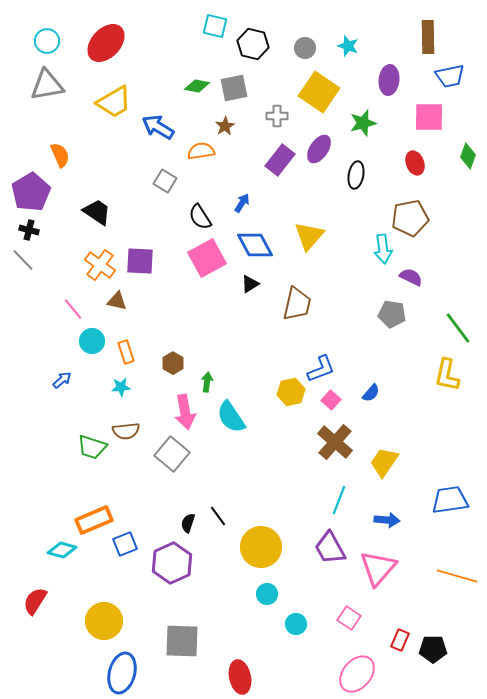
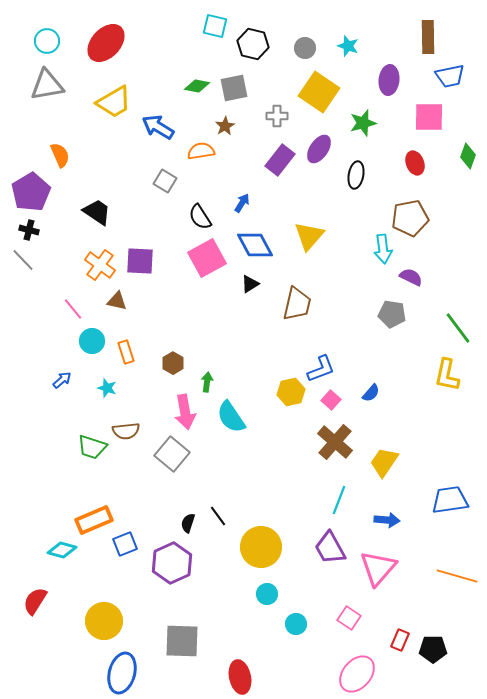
cyan star at (121, 387): moved 14 px left, 1 px down; rotated 24 degrees clockwise
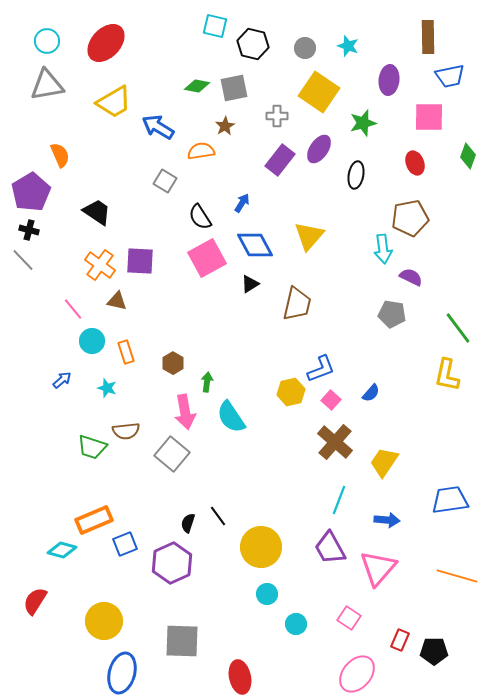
black pentagon at (433, 649): moved 1 px right, 2 px down
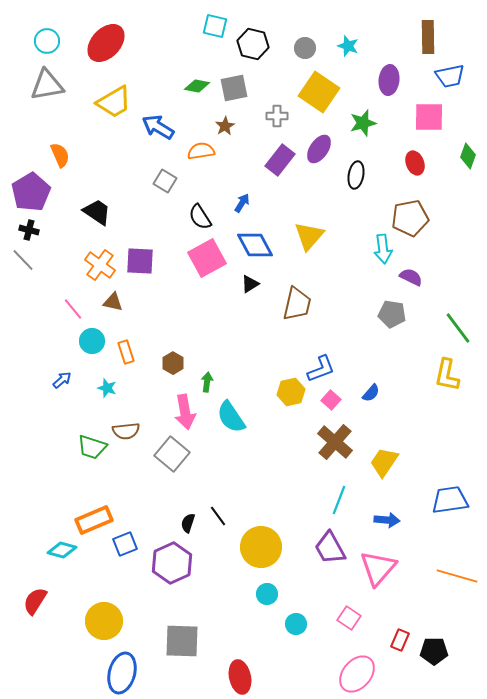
brown triangle at (117, 301): moved 4 px left, 1 px down
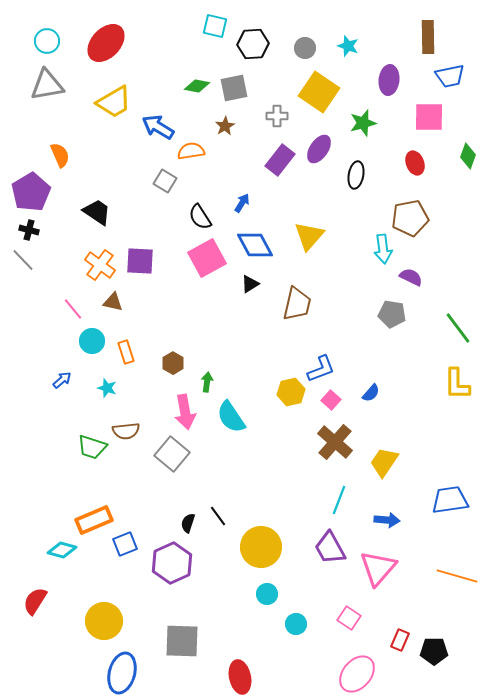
black hexagon at (253, 44): rotated 16 degrees counterclockwise
orange semicircle at (201, 151): moved 10 px left
yellow L-shape at (447, 375): moved 10 px right, 9 px down; rotated 12 degrees counterclockwise
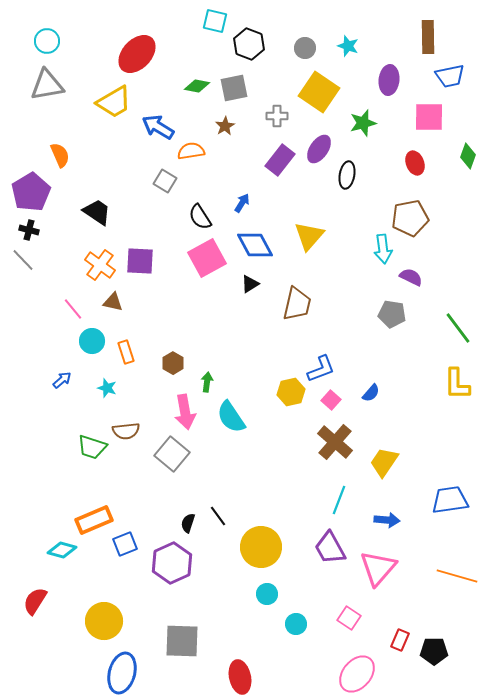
cyan square at (215, 26): moved 5 px up
red ellipse at (106, 43): moved 31 px right, 11 px down
black hexagon at (253, 44): moved 4 px left; rotated 24 degrees clockwise
black ellipse at (356, 175): moved 9 px left
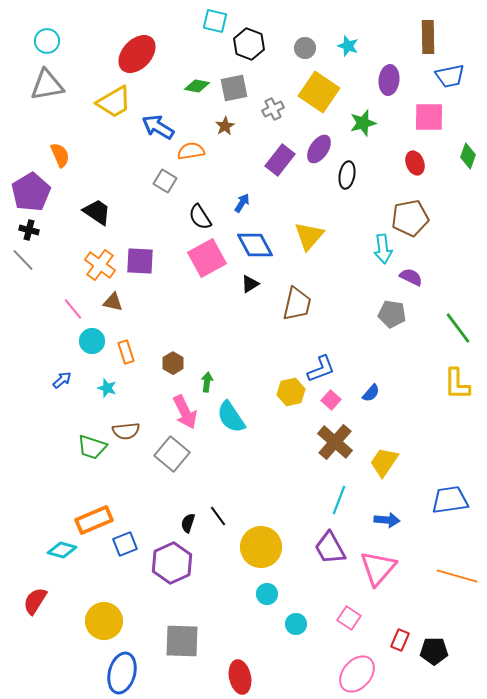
gray cross at (277, 116): moved 4 px left, 7 px up; rotated 25 degrees counterclockwise
pink arrow at (185, 412): rotated 16 degrees counterclockwise
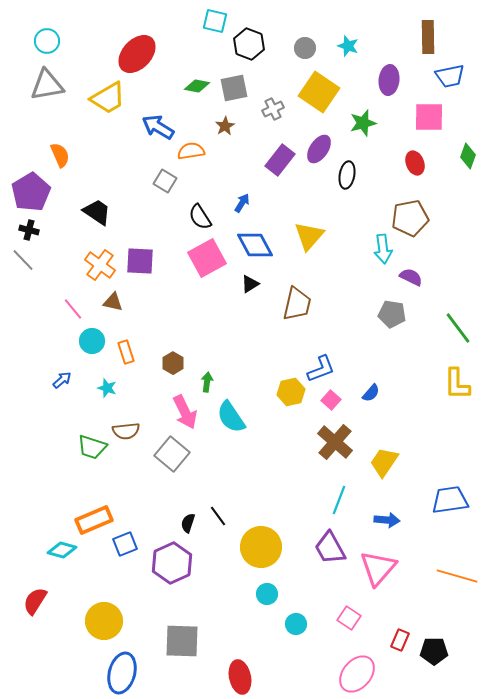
yellow trapezoid at (114, 102): moved 6 px left, 4 px up
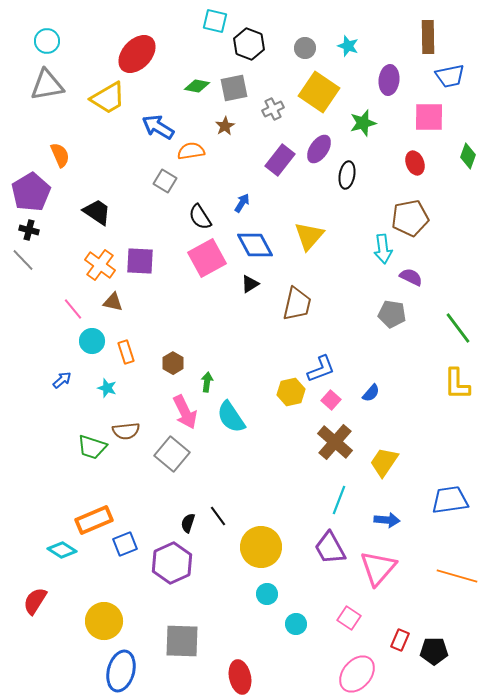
cyan diamond at (62, 550): rotated 16 degrees clockwise
blue ellipse at (122, 673): moved 1 px left, 2 px up
